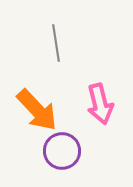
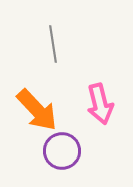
gray line: moved 3 px left, 1 px down
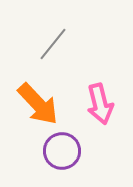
gray line: rotated 48 degrees clockwise
orange arrow: moved 1 px right, 6 px up
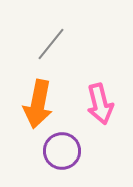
gray line: moved 2 px left
orange arrow: rotated 54 degrees clockwise
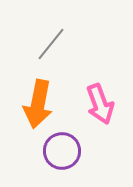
pink arrow: rotated 6 degrees counterclockwise
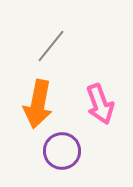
gray line: moved 2 px down
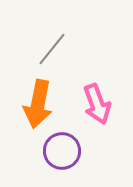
gray line: moved 1 px right, 3 px down
pink arrow: moved 3 px left
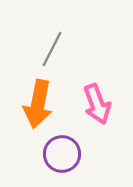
gray line: rotated 12 degrees counterclockwise
purple circle: moved 3 px down
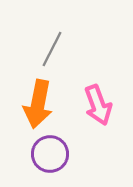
pink arrow: moved 1 px right, 1 px down
purple circle: moved 12 px left
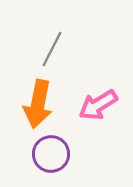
pink arrow: rotated 78 degrees clockwise
purple circle: moved 1 px right
